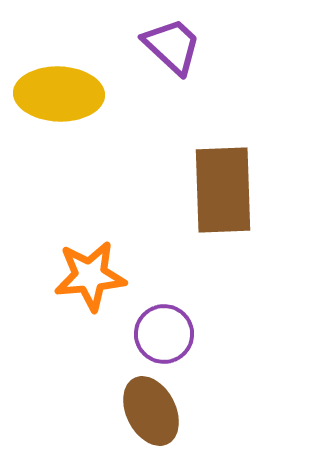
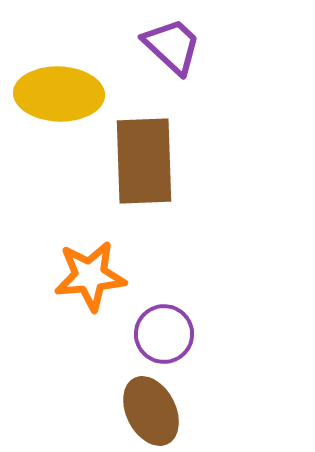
brown rectangle: moved 79 px left, 29 px up
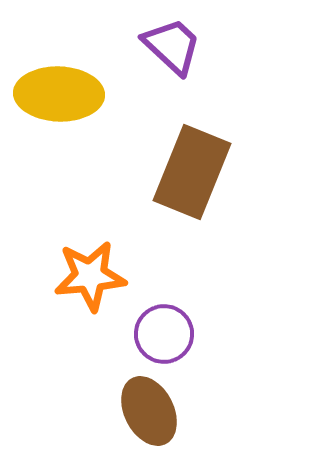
brown rectangle: moved 48 px right, 11 px down; rotated 24 degrees clockwise
brown ellipse: moved 2 px left
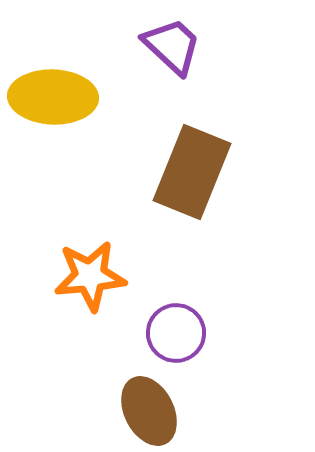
yellow ellipse: moved 6 px left, 3 px down
purple circle: moved 12 px right, 1 px up
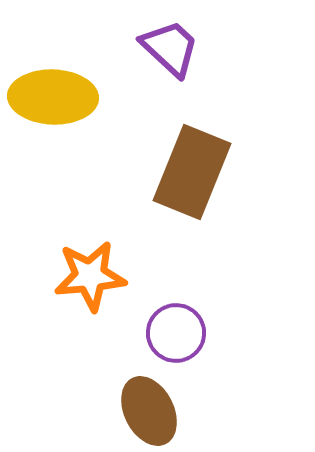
purple trapezoid: moved 2 px left, 2 px down
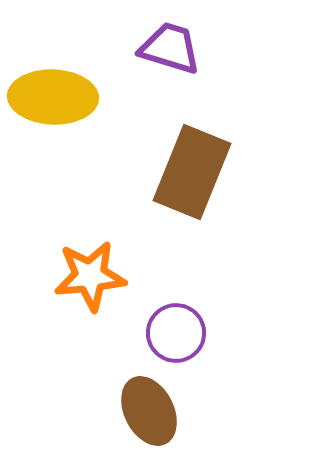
purple trapezoid: rotated 26 degrees counterclockwise
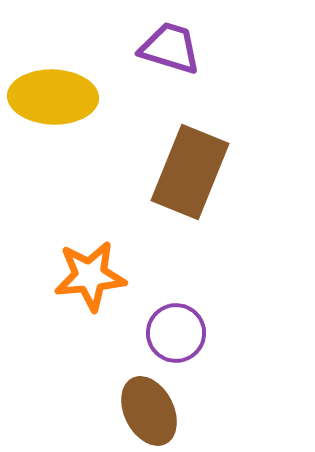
brown rectangle: moved 2 px left
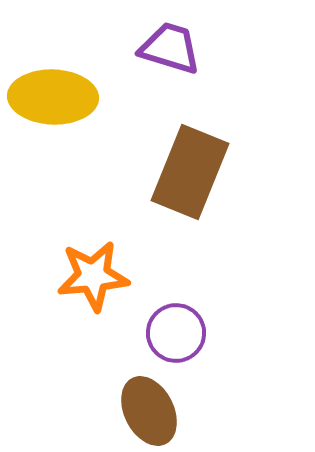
orange star: moved 3 px right
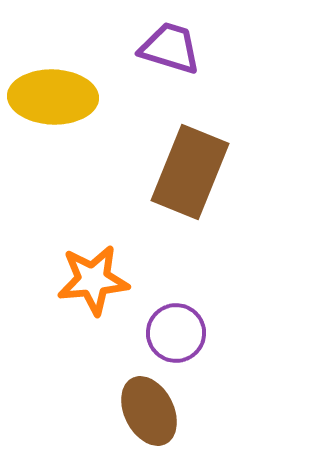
orange star: moved 4 px down
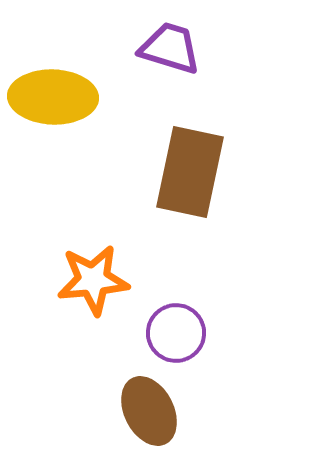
brown rectangle: rotated 10 degrees counterclockwise
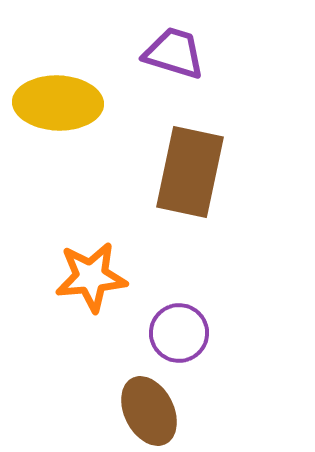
purple trapezoid: moved 4 px right, 5 px down
yellow ellipse: moved 5 px right, 6 px down
orange star: moved 2 px left, 3 px up
purple circle: moved 3 px right
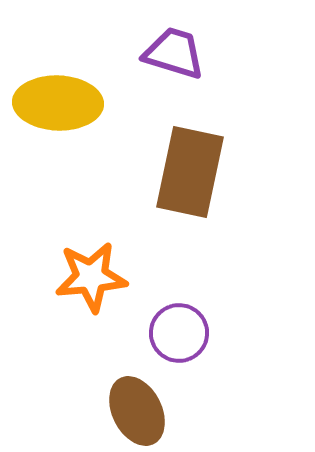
brown ellipse: moved 12 px left
